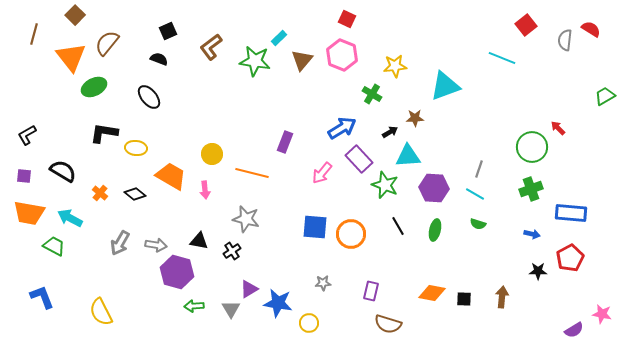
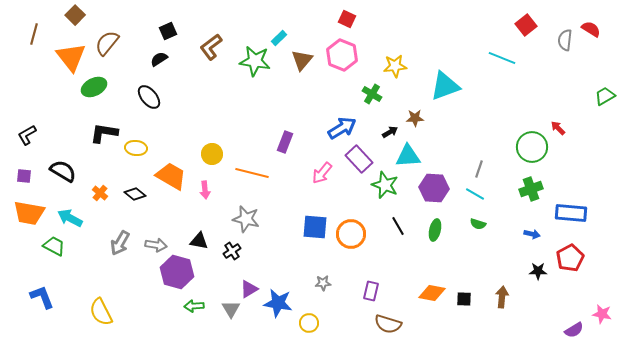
black semicircle at (159, 59): rotated 54 degrees counterclockwise
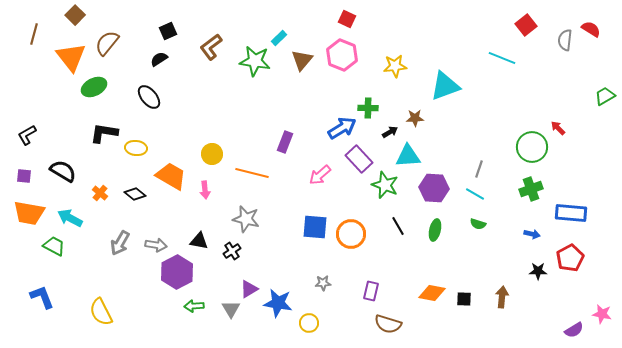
green cross at (372, 94): moved 4 px left, 14 px down; rotated 30 degrees counterclockwise
pink arrow at (322, 173): moved 2 px left, 2 px down; rotated 10 degrees clockwise
purple hexagon at (177, 272): rotated 16 degrees clockwise
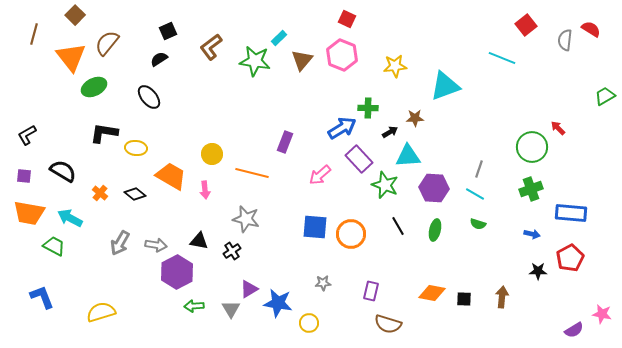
yellow semicircle at (101, 312): rotated 100 degrees clockwise
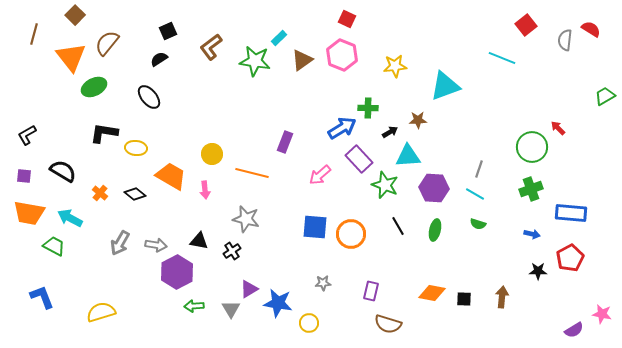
brown triangle at (302, 60): rotated 15 degrees clockwise
brown star at (415, 118): moved 3 px right, 2 px down
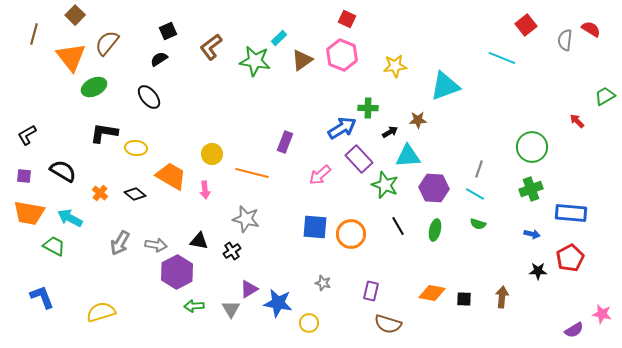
red arrow at (558, 128): moved 19 px right, 7 px up
gray star at (323, 283): rotated 21 degrees clockwise
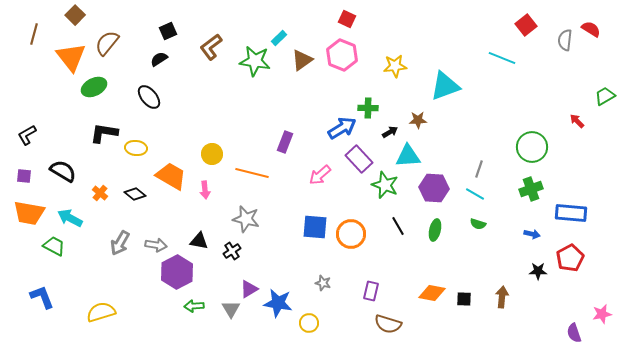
pink star at (602, 314): rotated 24 degrees counterclockwise
purple semicircle at (574, 330): moved 3 px down; rotated 102 degrees clockwise
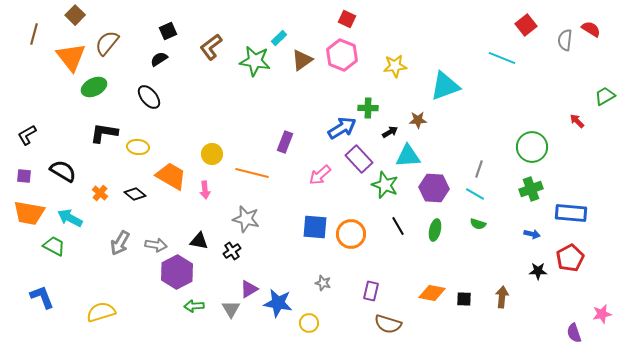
yellow ellipse at (136, 148): moved 2 px right, 1 px up
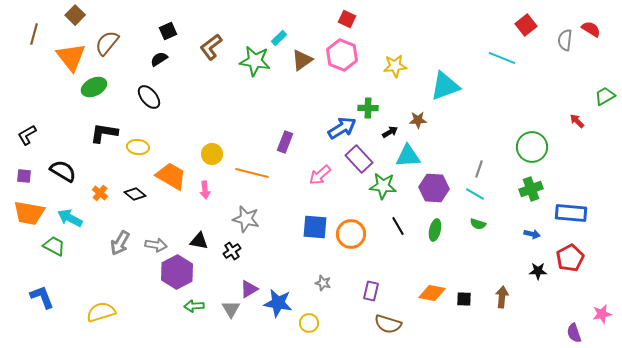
green star at (385, 185): moved 2 px left, 1 px down; rotated 16 degrees counterclockwise
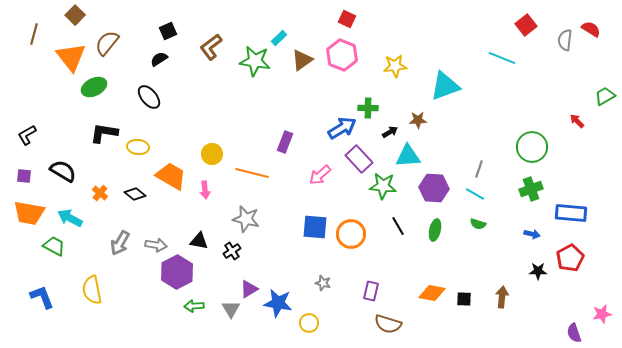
yellow semicircle at (101, 312): moved 9 px left, 22 px up; rotated 84 degrees counterclockwise
